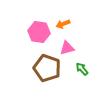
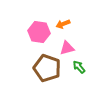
green arrow: moved 3 px left, 2 px up
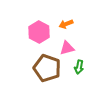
orange arrow: moved 3 px right
pink hexagon: rotated 20 degrees clockwise
green arrow: rotated 128 degrees counterclockwise
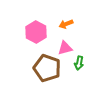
pink hexagon: moved 3 px left
pink triangle: moved 2 px left
green arrow: moved 4 px up
